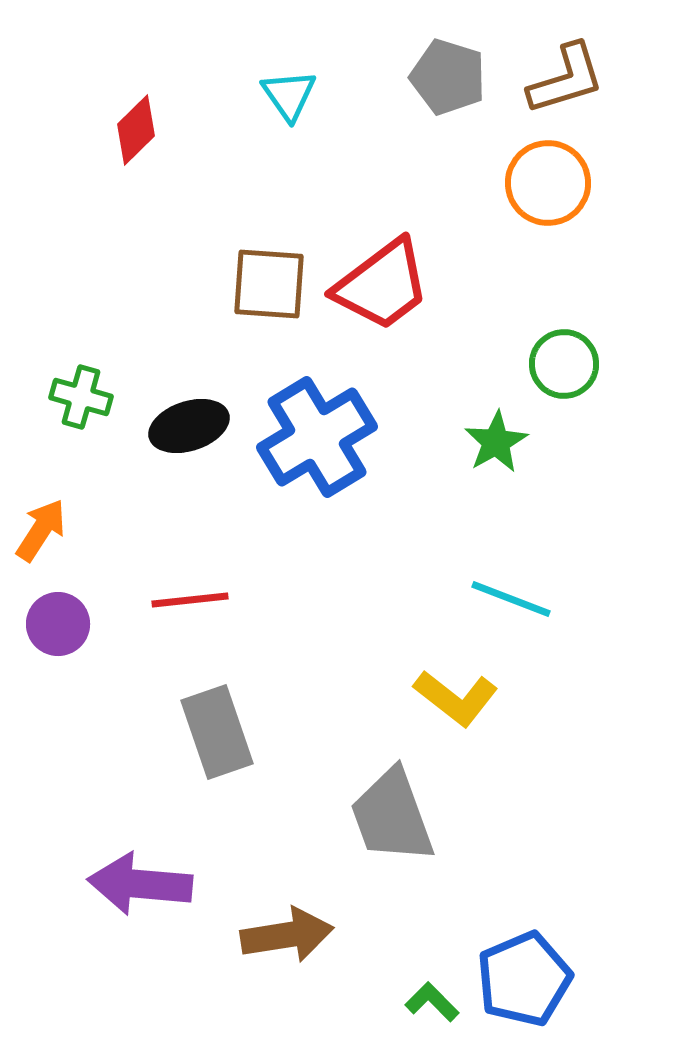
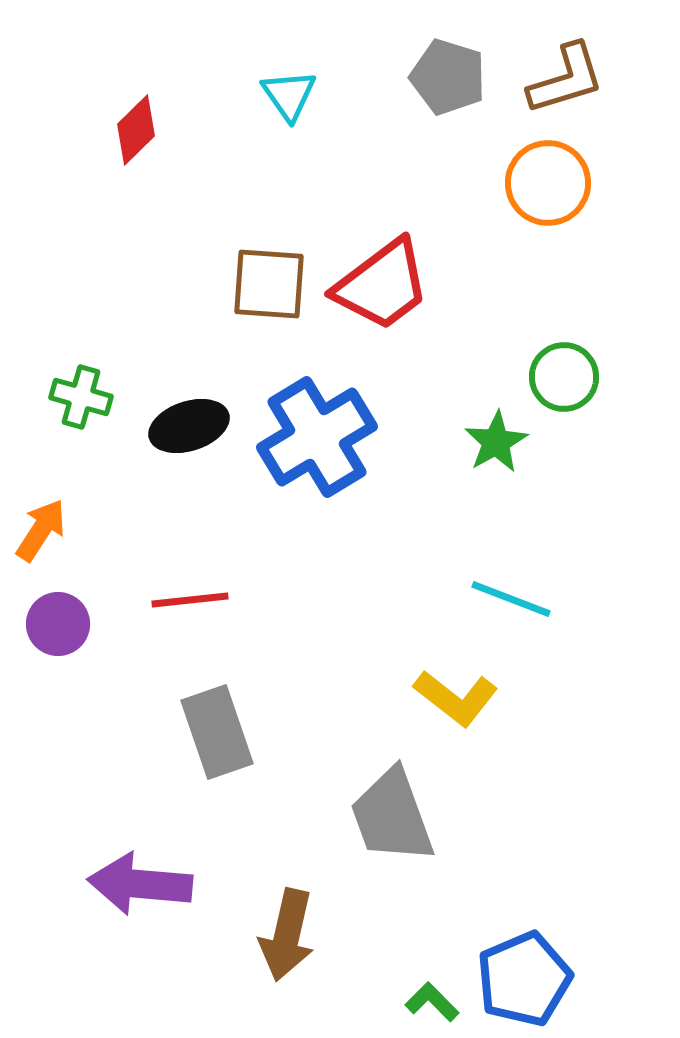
green circle: moved 13 px down
brown arrow: rotated 112 degrees clockwise
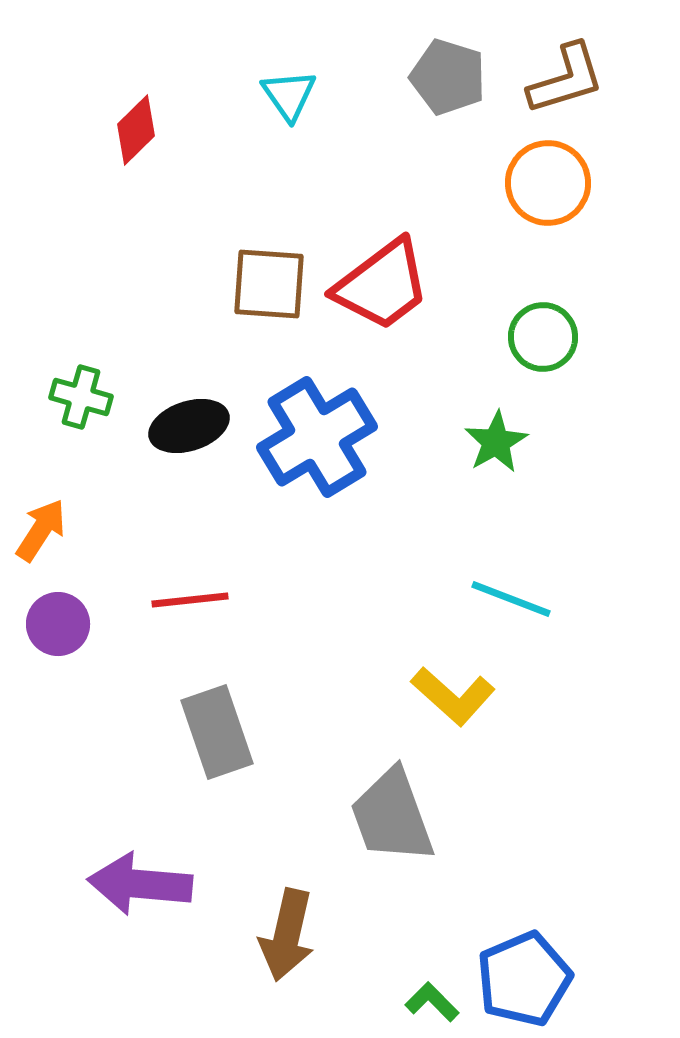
green circle: moved 21 px left, 40 px up
yellow L-shape: moved 3 px left, 2 px up; rotated 4 degrees clockwise
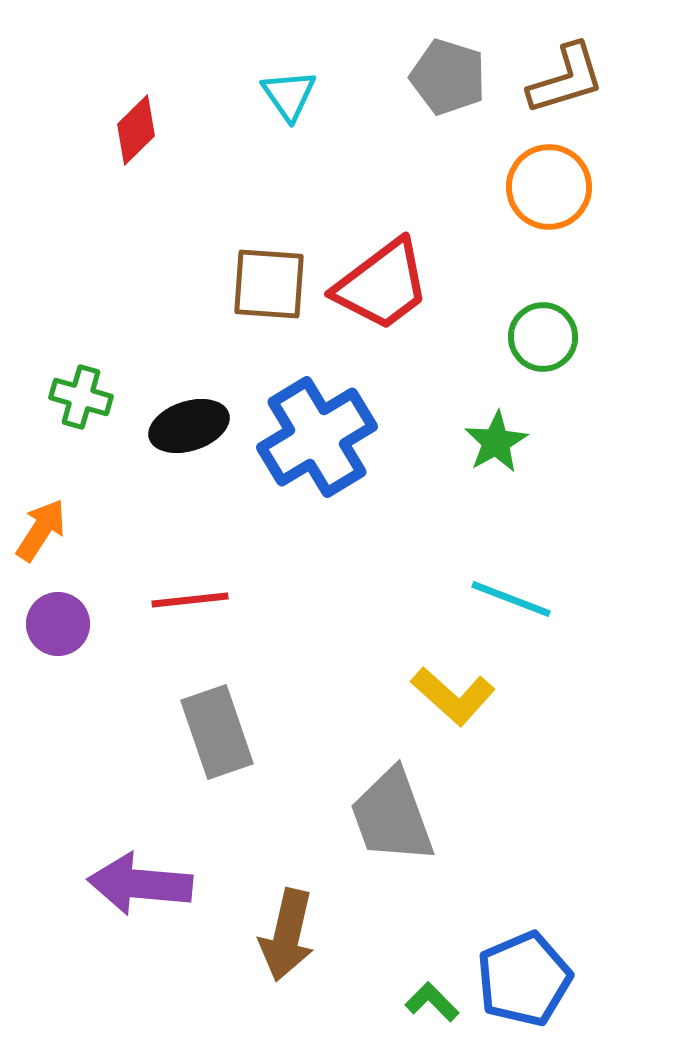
orange circle: moved 1 px right, 4 px down
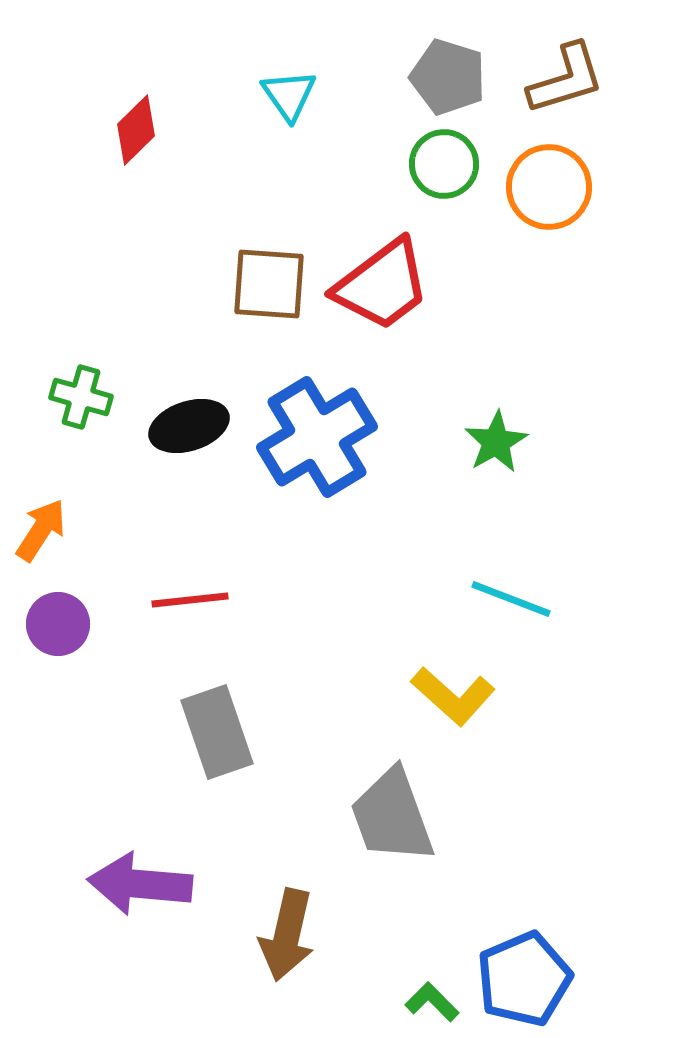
green circle: moved 99 px left, 173 px up
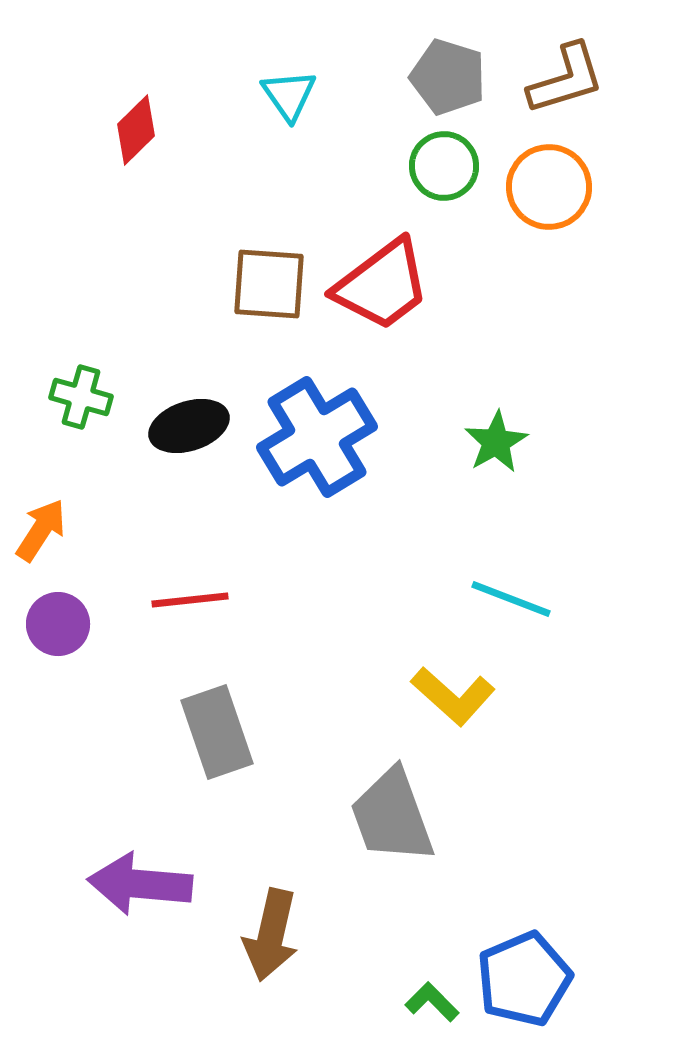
green circle: moved 2 px down
brown arrow: moved 16 px left
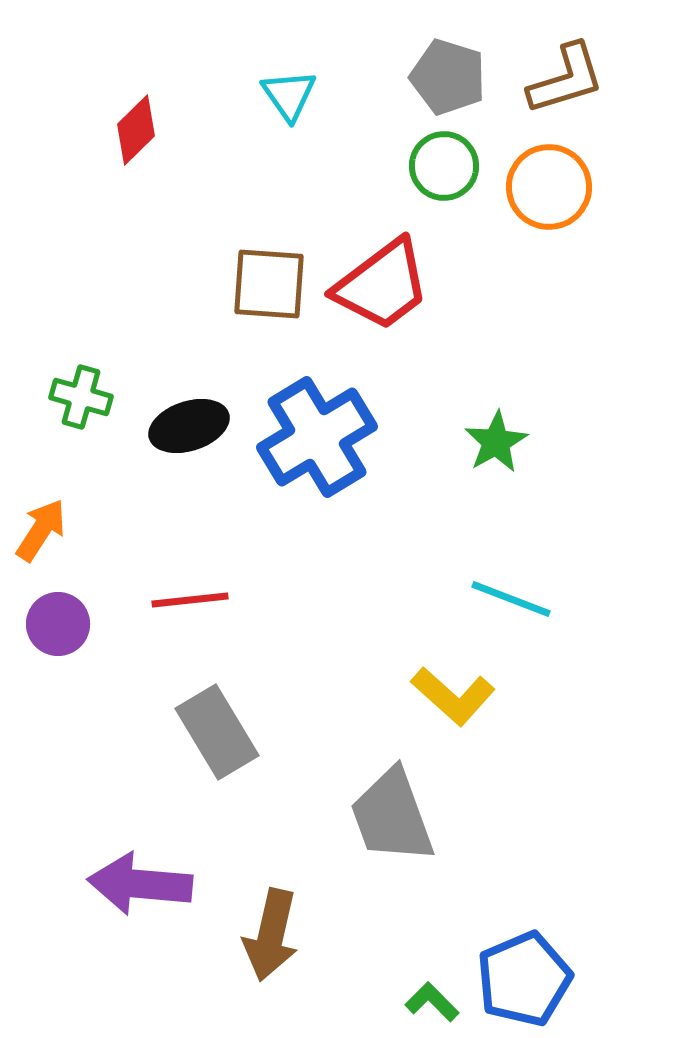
gray rectangle: rotated 12 degrees counterclockwise
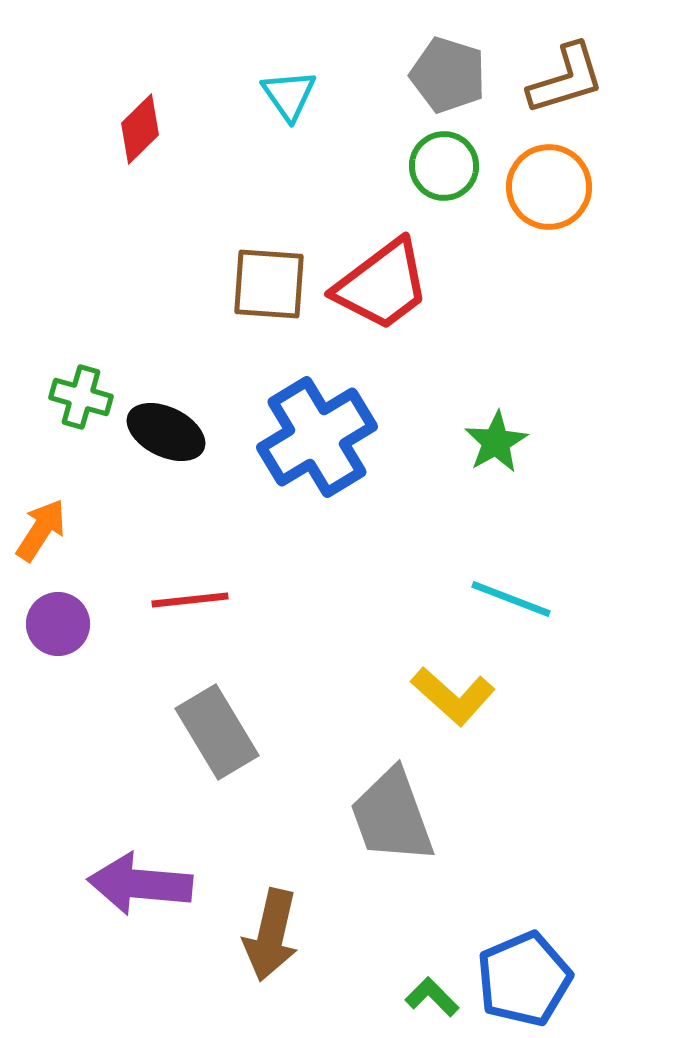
gray pentagon: moved 2 px up
red diamond: moved 4 px right, 1 px up
black ellipse: moved 23 px left, 6 px down; rotated 44 degrees clockwise
green L-shape: moved 5 px up
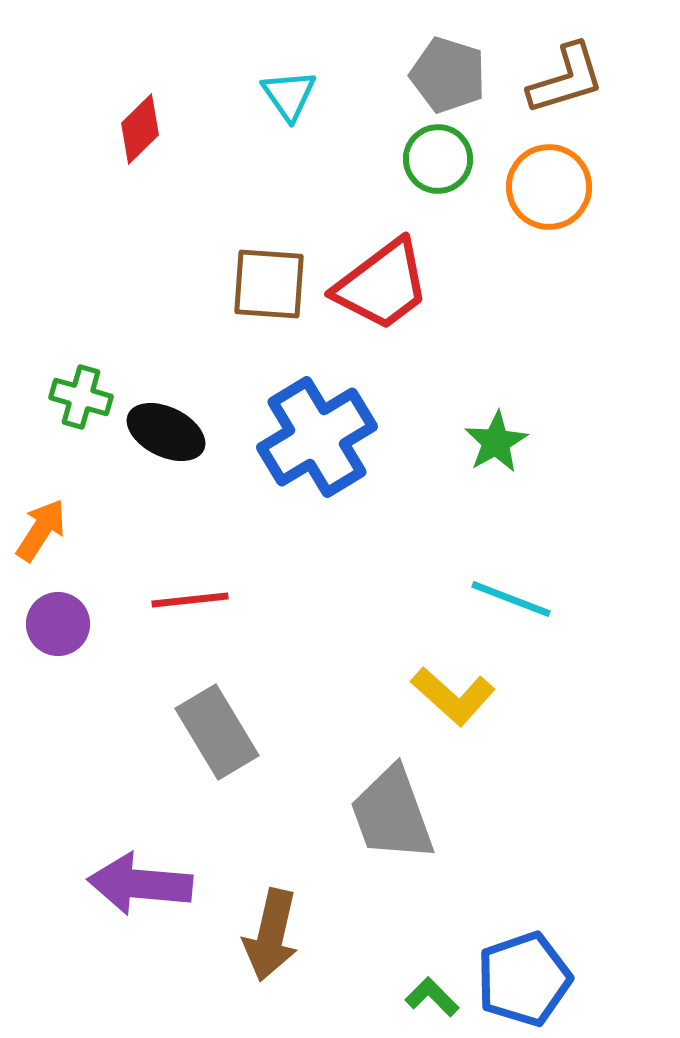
green circle: moved 6 px left, 7 px up
gray trapezoid: moved 2 px up
blue pentagon: rotated 4 degrees clockwise
